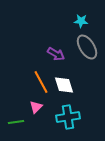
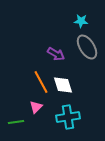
white diamond: moved 1 px left
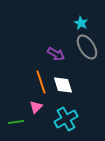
cyan star: moved 2 px down; rotated 24 degrees clockwise
orange line: rotated 10 degrees clockwise
cyan cross: moved 2 px left, 2 px down; rotated 20 degrees counterclockwise
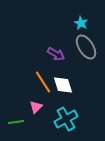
gray ellipse: moved 1 px left
orange line: moved 2 px right; rotated 15 degrees counterclockwise
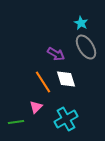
white diamond: moved 3 px right, 6 px up
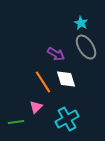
cyan cross: moved 1 px right
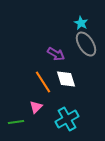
gray ellipse: moved 3 px up
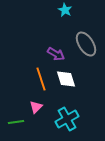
cyan star: moved 16 px left, 13 px up
orange line: moved 2 px left, 3 px up; rotated 15 degrees clockwise
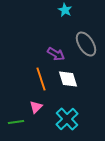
white diamond: moved 2 px right
cyan cross: rotated 15 degrees counterclockwise
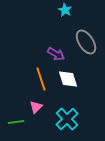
gray ellipse: moved 2 px up
